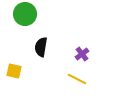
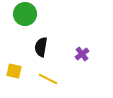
yellow line: moved 29 px left
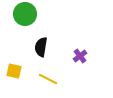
purple cross: moved 2 px left, 2 px down
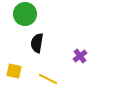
black semicircle: moved 4 px left, 4 px up
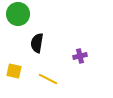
green circle: moved 7 px left
purple cross: rotated 24 degrees clockwise
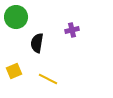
green circle: moved 2 px left, 3 px down
purple cross: moved 8 px left, 26 px up
yellow square: rotated 35 degrees counterclockwise
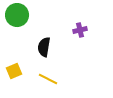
green circle: moved 1 px right, 2 px up
purple cross: moved 8 px right
black semicircle: moved 7 px right, 4 px down
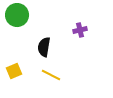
yellow line: moved 3 px right, 4 px up
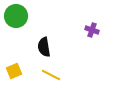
green circle: moved 1 px left, 1 px down
purple cross: moved 12 px right; rotated 32 degrees clockwise
black semicircle: rotated 18 degrees counterclockwise
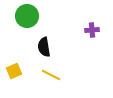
green circle: moved 11 px right
purple cross: rotated 24 degrees counterclockwise
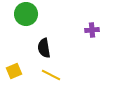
green circle: moved 1 px left, 2 px up
black semicircle: moved 1 px down
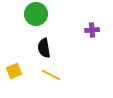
green circle: moved 10 px right
